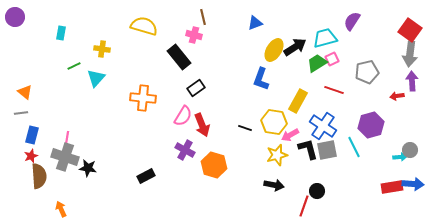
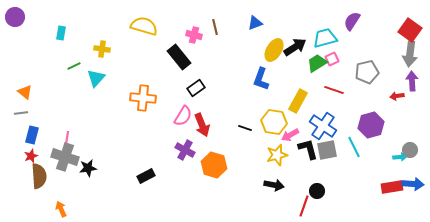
brown line at (203, 17): moved 12 px right, 10 px down
black star at (88, 168): rotated 18 degrees counterclockwise
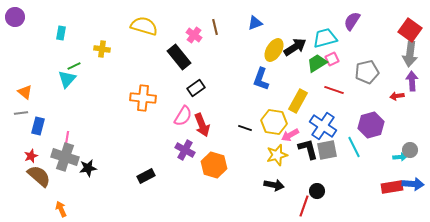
pink cross at (194, 35): rotated 21 degrees clockwise
cyan triangle at (96, 78): moved 29 px left, 1 px down
blue rectangle at (32, 135): moved 6 px right, 9 px up
brown semicircle at (39, 176): rotated 45 degrees counterclockwise
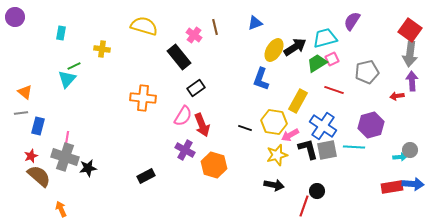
cyan line at (354, 147): rotated 60 degrees counterclockwise
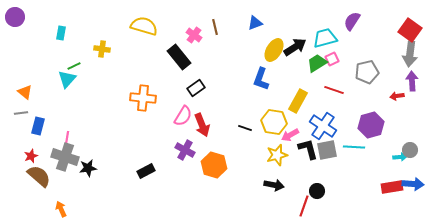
black rectangle at (146, 176): moved 5 px up
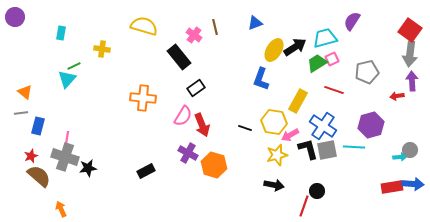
purple cross at (185, 150): moved 3 px right, 3 px down
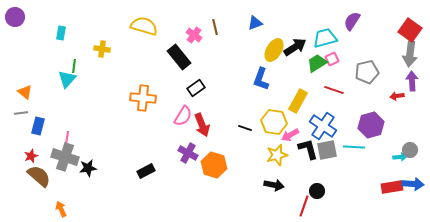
green line at (74, 66): rotated 56 degrees counterclockwise
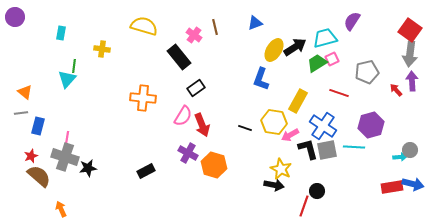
red line at (334, 90): moved 5 px right, 3 px down
red arrow at (397, 96): moved 1 px left, 6 px up; rotated 56 degrees clockwise
yellow star at (277, 155): moved 4 px right, 14 px down; rotated 30 degrees counterclockwise
blue arrow at (413, 184): rotated 10 degrees clockwise
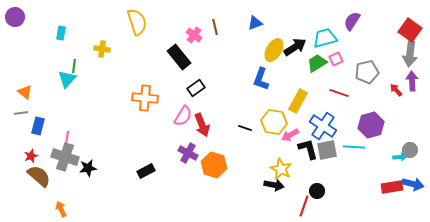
yellow semicircle at (144, 26): moved 7 px left, 4 px up; rotated 56 degrees clockwise
pink square at (332, 59): moved 4 px right
orange cross at (143, 98): moved 2 px right
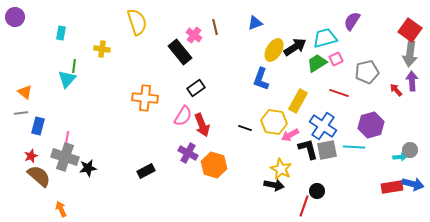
black rectangle at (179, 57): moved 1 px right, 5 px up
